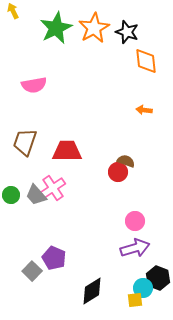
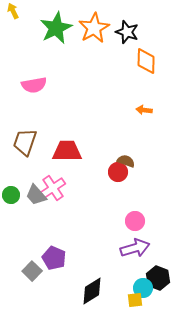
orange diamond: rotated 8 degrees clockwise
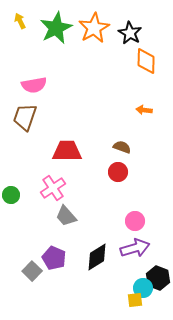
yellow arrow: moved 7 px right, 10 px down
black star: moved 3 px right, 1 px down; rotated 10 degrees clockwise
brown trapezoid: moved 25 px up
brown semicircle: moved 4 px left, 14 px up
gray trapezoid: moved 30 px right, 21 px down
black diamond: moved 5 px right, 34 px up
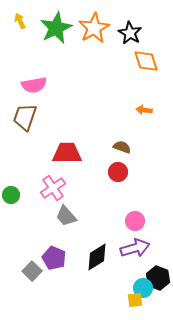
orange diamond: rotated 20 degrees counterclockwise
red trapezoid: moved 2 px down
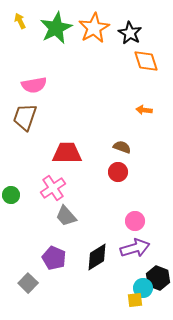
gray square: moved 4 px left, 12 px down
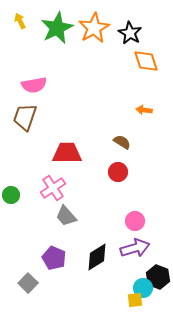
green star: moved 1 px right
brown semicircle: moved 5 px up; rotated 12 degrees clockwise
black hexagon: moved 1 px up
